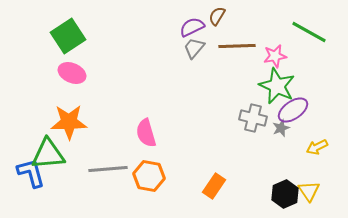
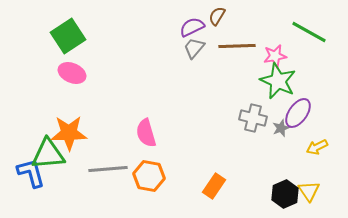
green star: moved 1 px right, 5 px up
purple ellipse: moved 5 px right, 3 px down; rotated 20 degrees counterclockwise
orange star: moved 11 px down
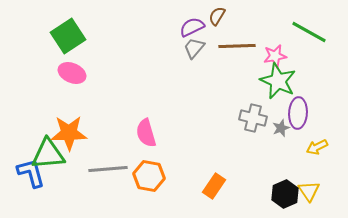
purple ellipse: rotated 32 degrees counterclockwise
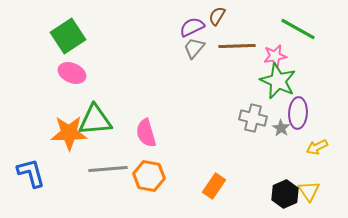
green line: moved 11 px left, 3 px up
gray star: rotated 18 degrees counterclockwise
green triangle: moved 47 px right, 34 px up
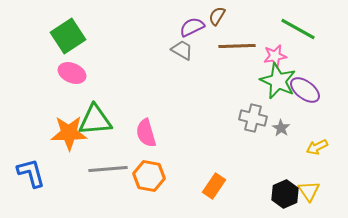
gray trapezoid: moved 12 px left, 2 px down; rotated 80 degrees clockwise
purple ellipse: moved 7 px right, 23 px up; rotated 56 degrees counterclockwise
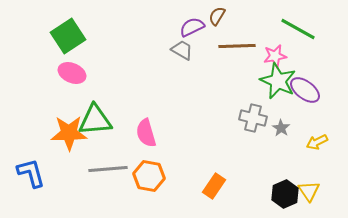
yellow arrow: moved 5 px up
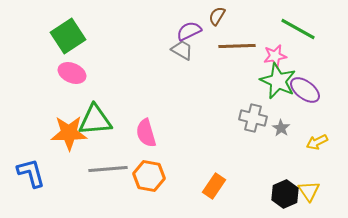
purple semicircle: moved 3 px left, 4 px down
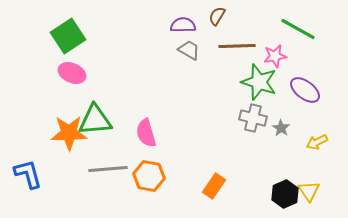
purple semicircle: moved 6 px left, 6 px up; rotated 25 degrees clockwise
gray trapezoid: moved 7 px right
green star: moved 19 px left, 1 px down; rotated 6 degrees counterclockwise
blue L-shape: moved 3 px left, 1 px down
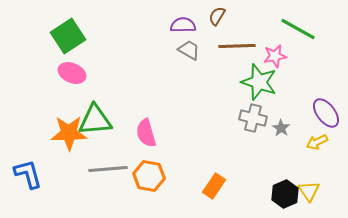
purple ellipse: moved 21 px right, 23 px down; rotated 16 degrees clockwise
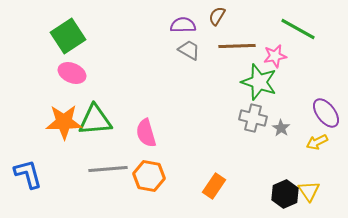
orange star: moved 5 px left, 11 px up
